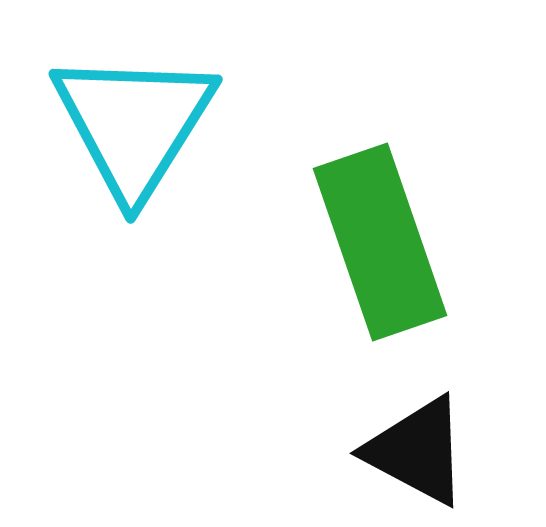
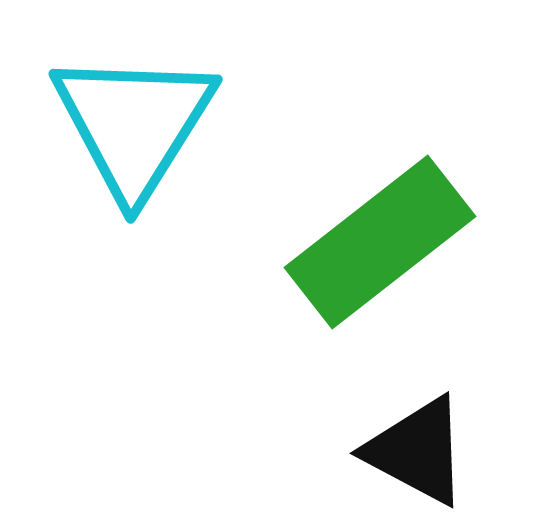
green rectangle: rotated 71 degrees clockwise
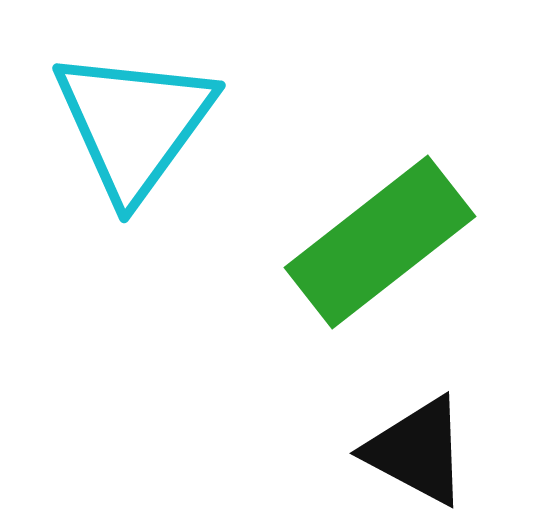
cyan triangle: rotated 4 degrees clockwise
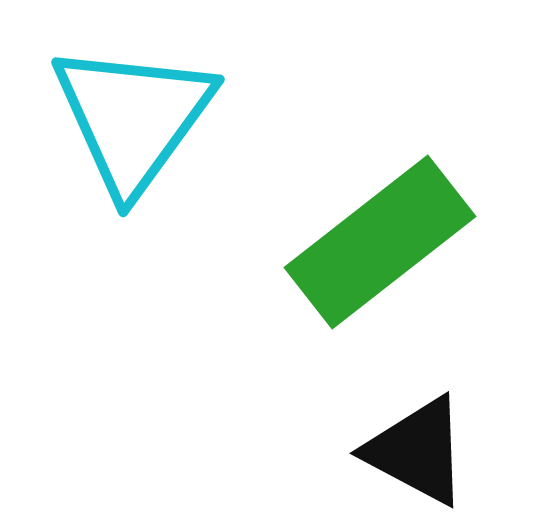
cyan triangle: moved 1 px left, 6 px up
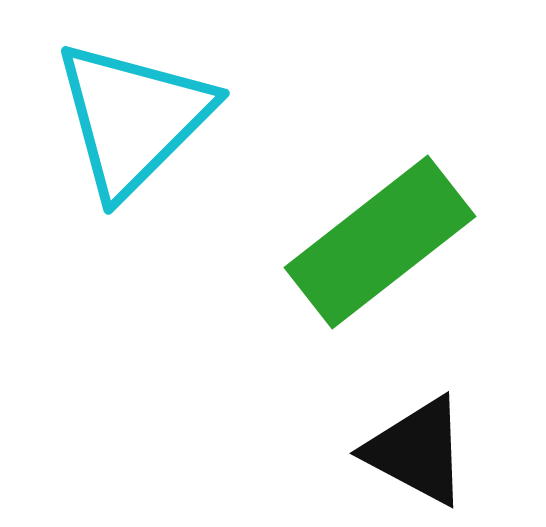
cyan triangle: rotated 9 degrees clockwise
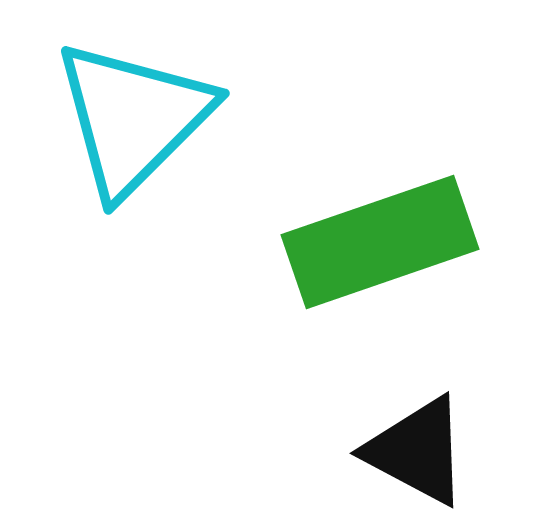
green rectangle: rotated 19 degrees clockwise
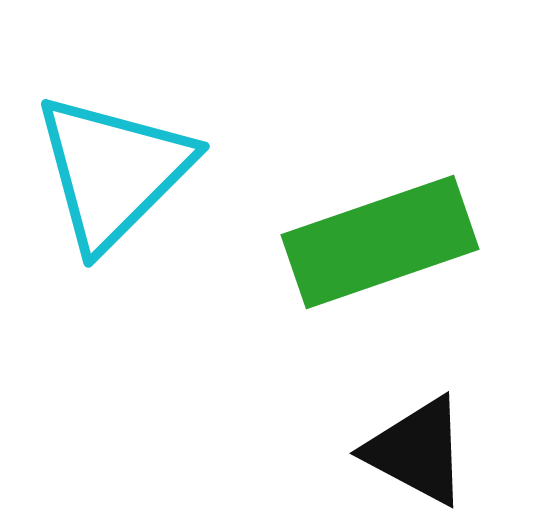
cyan triangle: moved 20 px left, 53 px down
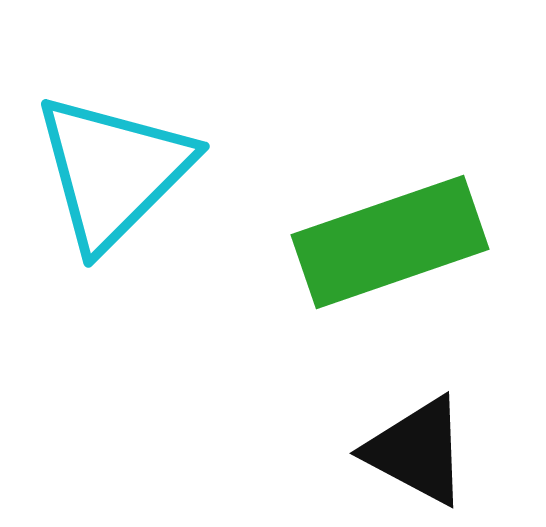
green rectangle: moved 10 px right
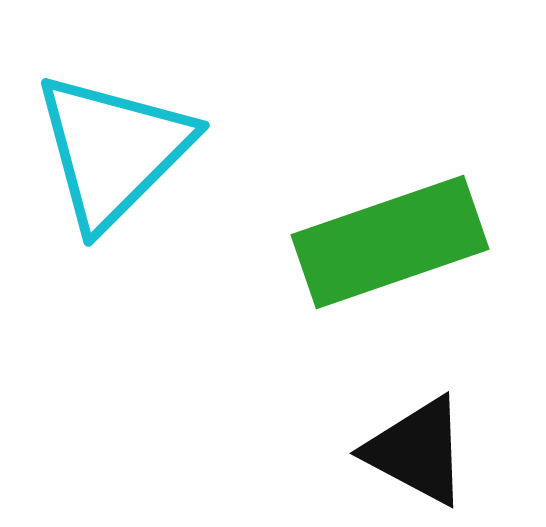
cyan triangle: moved 21 px up
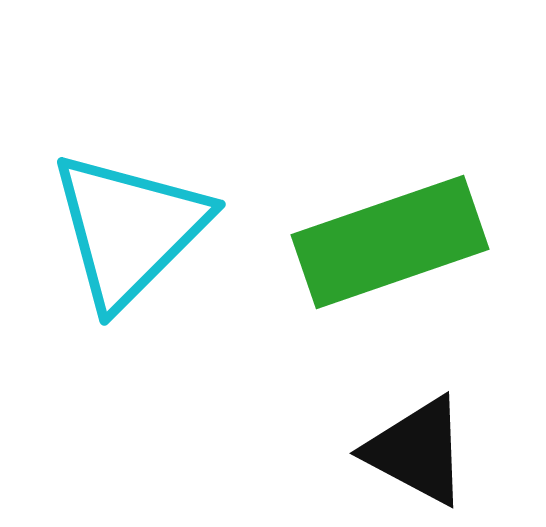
cyan triangle: moved 16 px right, 79 px down
